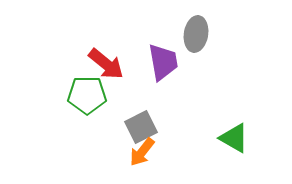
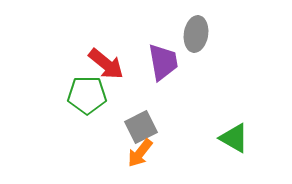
orange arrow: moved 2 px left, 1 px down
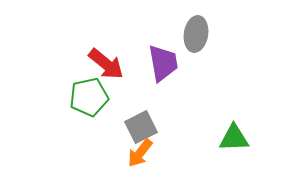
purple trapezoid: moved 1 px down
green pentagon: moved 2 px right, 2 px down; rotated 12 degrees counterclockwise
green triangle: rotated 32 degrees counterclockwise
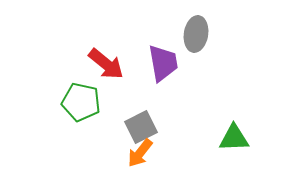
green pentagon: moved 8 px left, 5 px down; rotated 24 degrees clockwise
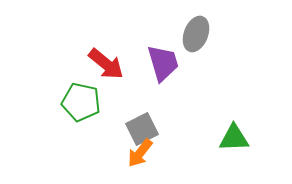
gray ellipse: rotated 12 degrees clockwise
purple trapezoid: rotated 6 degrees counterclockwise
gray square: moved 1 px right, 2 px down
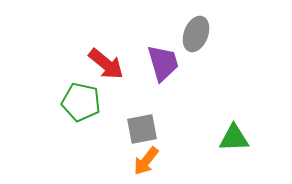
gray square: rotated 16 degrees clockwise
orange arrow: moved 6 px right, 8 px down
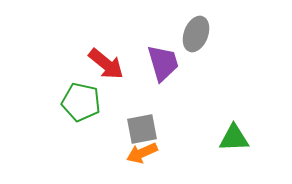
orange arrow: moved 4 px left, 8 px up; rotated 28 degrees clockwise
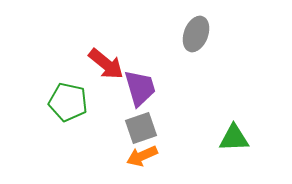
purple trapezoid: moved 23 px left, 25 px down
green pentagon: moved 13 px left
gray square: moved 1 px left, 1 px up; rotated 8 degrees counterclockwise
orange arrow: moved 3 px down
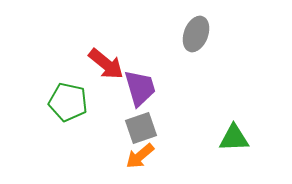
orange arrow: moved 2 px left; rotated 16 degrees counterclockwise
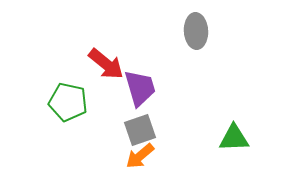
gray ellipse: moved 3 px up; rotated 24 degrees counterclockwise
gray square: moved 1 px left, 2 px down
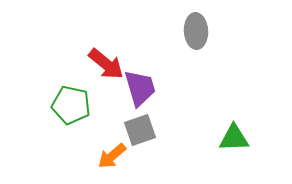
green pentagon: moved 3 px right, 3 px down
orange arrow: moved 28 px left
